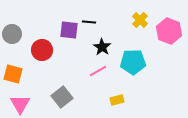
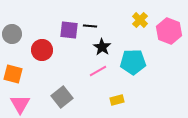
black line: moved 1 px right, 4 px down
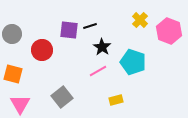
black line: rotated 24 degrees counterclockwise
cyan pentagon: rotated 20 degrees clockwise
yellow rectangle: moved 1 px left
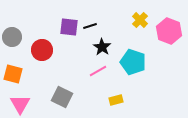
purple square: moved 3 px up
gray circle: moved 3 px down
gray square: rotated 25 degrees counterclockwise
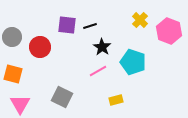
purple square: moved 2 px left, 2 px up
red circle: moved 2 px left, 3 px up
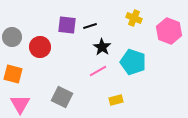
yellow cross: moved 6 px left, 2 px up; rotated 21 degrees counterclockwise
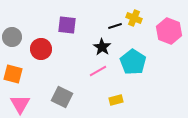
black line: moved 25 px right
red circle: moved 1 px right, 2 px down
cyan pentagon: rotated 15 degrees clockwise
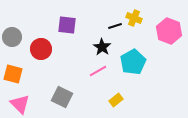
cyan pentagon: rotated 10 degrees clockwise
yellow rectangle: rotated 24 degrees counterclockwise
pink triangle: rotated 15 degrees counterclockwise
